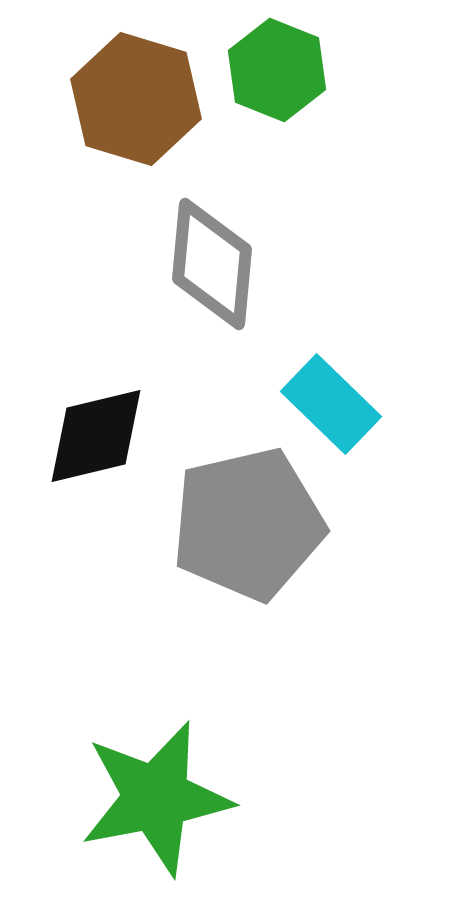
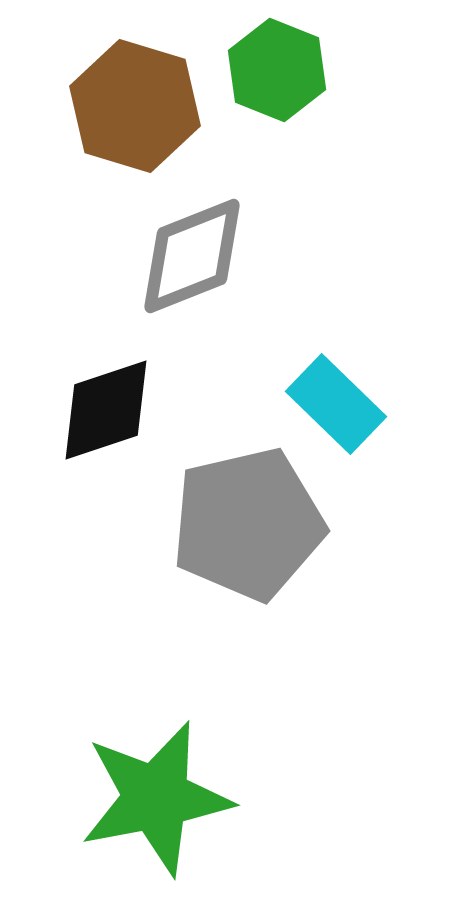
brown hexagon: moved 1 px left, 7 px down
gray diamond: moved 20 px left, 8 px up; rotated 63 degrees clockwise
cyan rectangle: moved 5 px right
black diamond: moved 10 px right, 26 px up; rotated 5 degrees counterclockwise
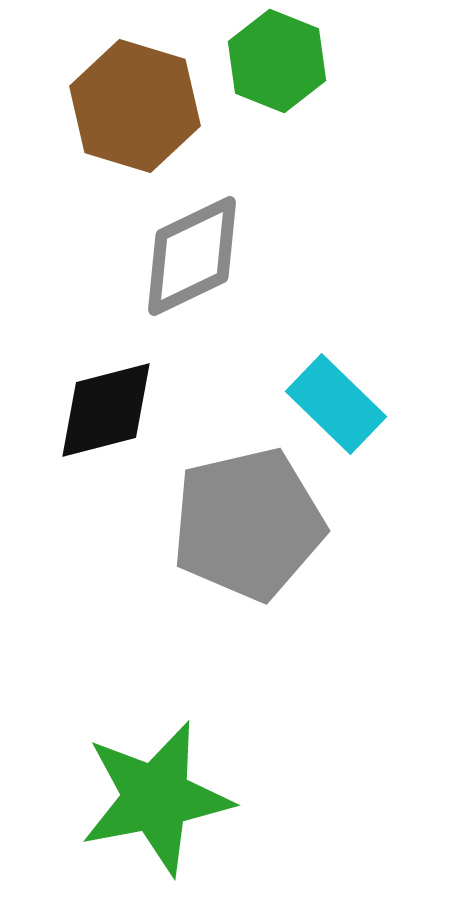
green hexagon: moved 9 px up
gray diamond: rotated 4 degrees counterclockwise
black diamond: rotated 4 degrees clockwise
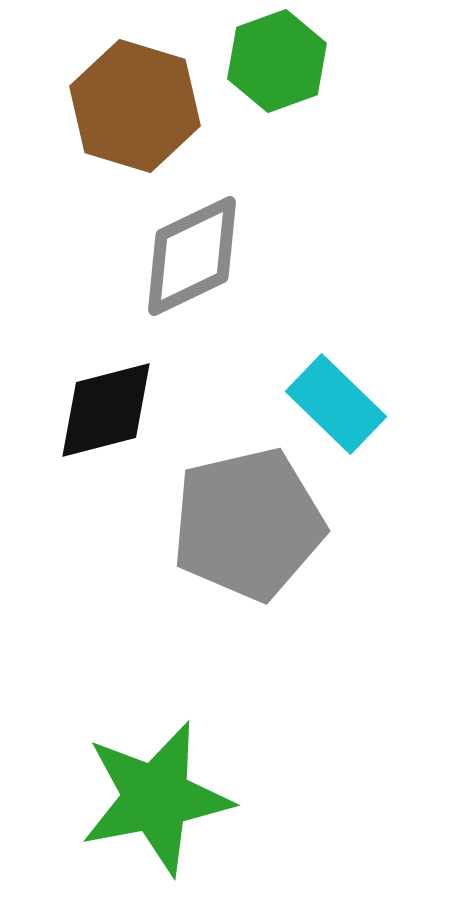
green hexagon: rotated 18 degrees clockwise
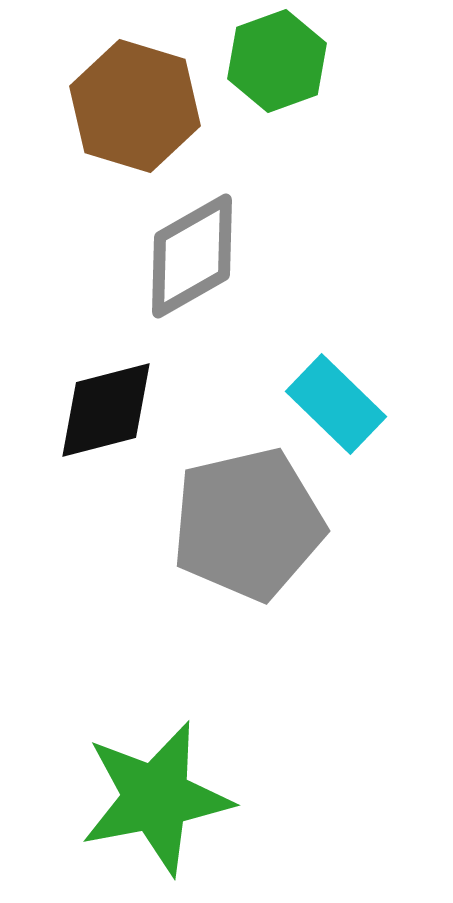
gray diamond: rotated 4 degrees counterclockwise
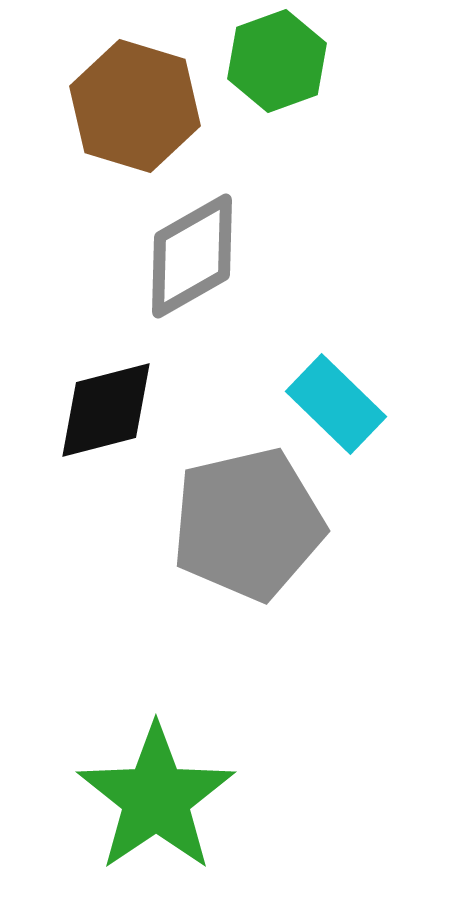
green star: rotated 23 degrees counterclockwise
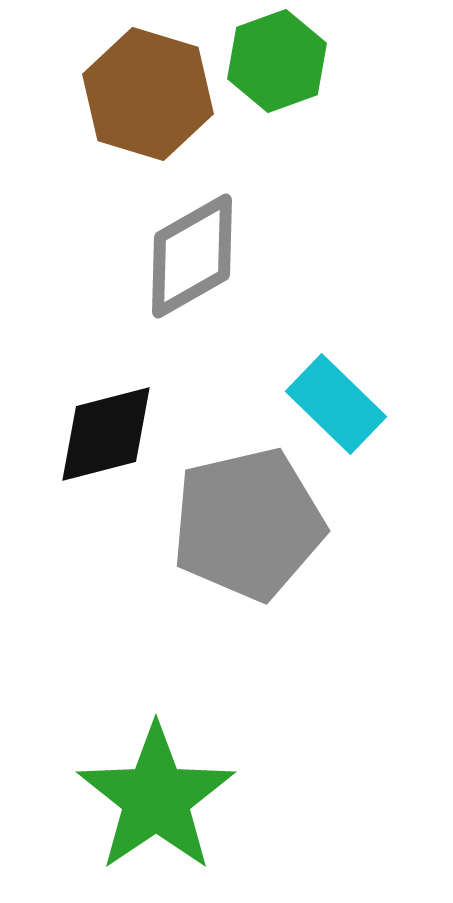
brown hexagon: moved 13 px right, 12 px up
black diamond: moved 24 px down
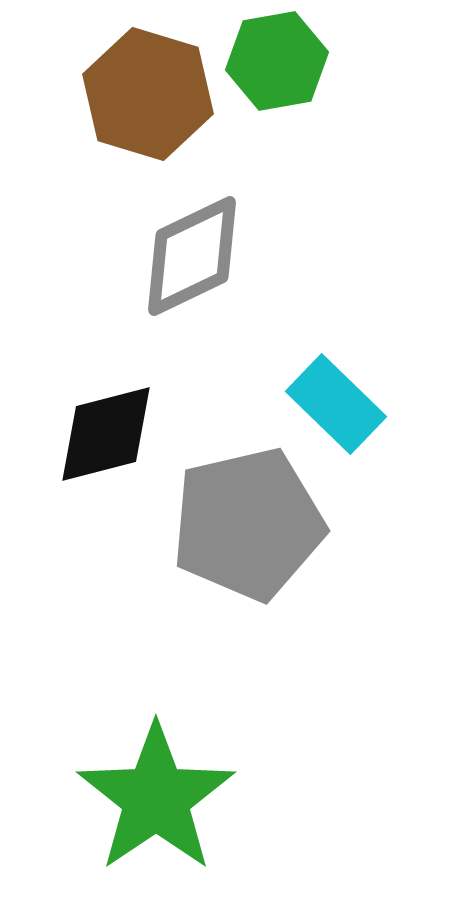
green hexagon: rotated 10 degrees clockwise
gray diamond: rotated 4 degrees clockwise
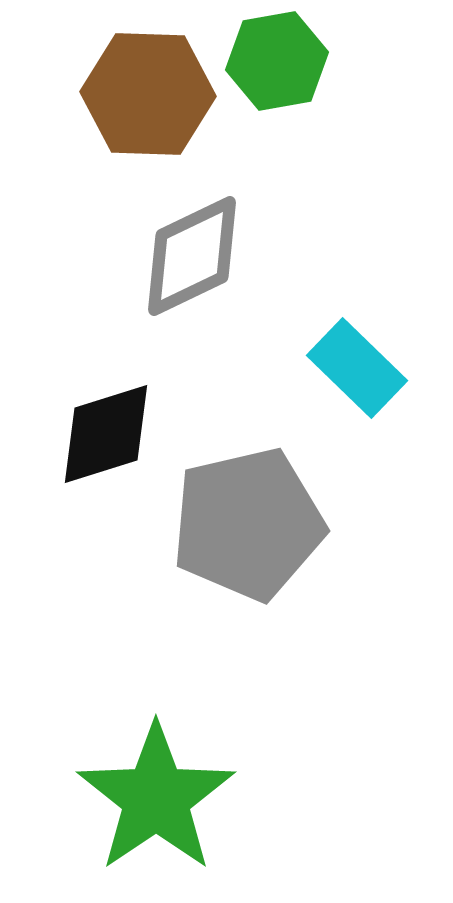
brown hexagon: rotated 15 degrees counterclockwise
cyan rectangle: moved 21 px right, 36 px up
black diamond: rotated 3 degrees counterclockwise
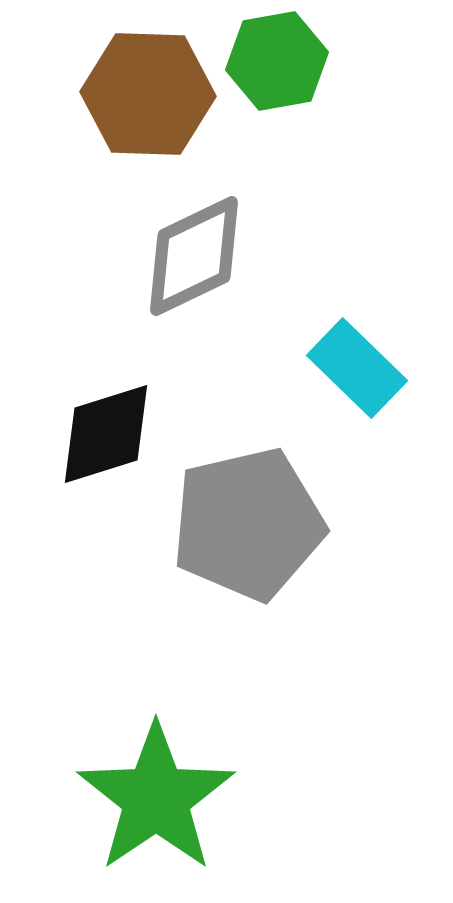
gray diamond: moved 2 px right
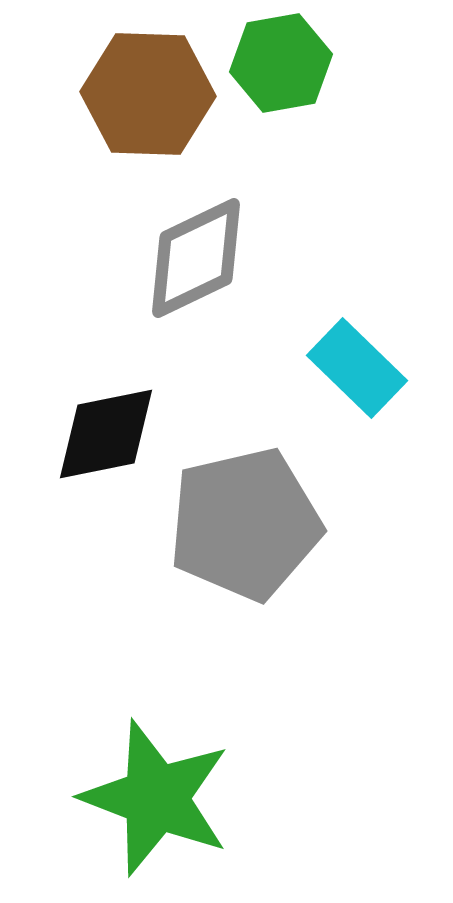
green hexagon: moved 4 px right, 2 px down
gray diamond: moved 2 px right, 2 px down
black diamond: rotated 6 degrees clockwise
gray pentagon: moved 3 px left
green star: rotated 17 degrees counterclockwise
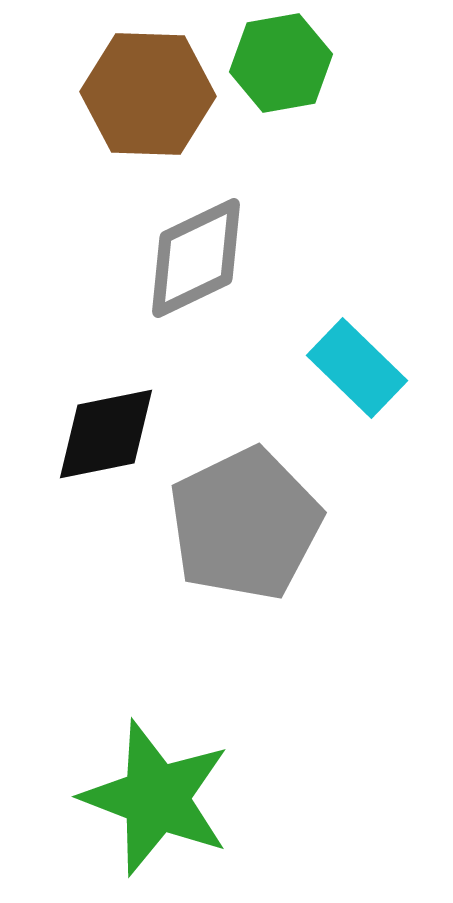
gray pentagon: rotated 13 degrees counterclockwise
